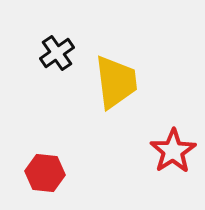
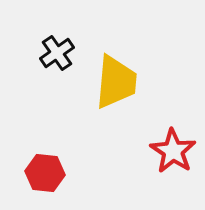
yellow trapezoid: rotated 12 degrees clockwise
red star: rotated 6 degrees counterclockwise
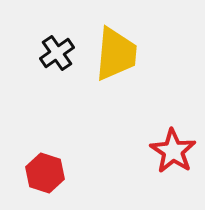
yellow trapezoid: moved 28 px up
red hexagon: rotated 12 degrees clockwise
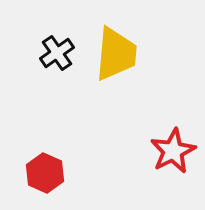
red star: rotated 12 degrees clockwise
red hexagon: rotated 6 degrees clockwise
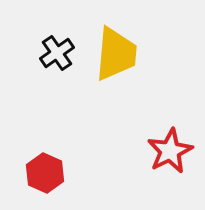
red star: moved 3 px left
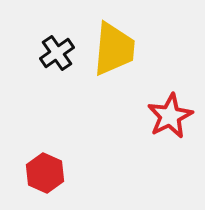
yellow trapezoid: moved 2 px left, 5 px up
red star: moved 35 px up
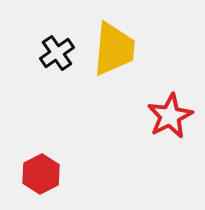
red hexagon: moved 4 px left, 1 px down; rotated 9 degrees clockwise
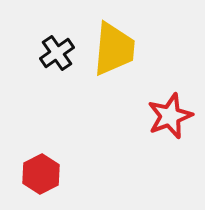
red star: rotated 6 degrees clockwise
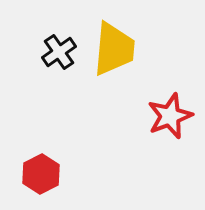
black cross: moved 2 px right, 1 px up
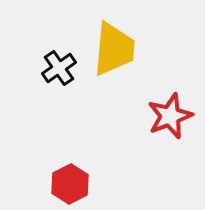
black cross: moved 16 px down
red hexagon: moved 29 px right, 10 px down
